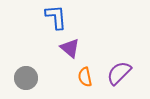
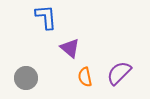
blue L-shape: moved 10 px left
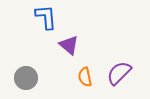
purple triangle: moved 1 px left, 3 px up
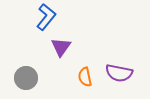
blue L-shape: rotated 44 degrees clockwise
purple triangle: moved 8 px left, 2 px down; rotated 25 degrees clockwise
purple semicircle: rotated 124 degrees counterclockwise
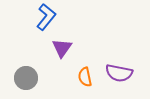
purple triangle: moved 1 px right, 1 px down
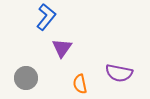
orange semicircle: moved 5 px left, 7 px down
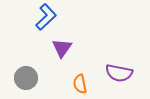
blue L-shape: rotated 8 degrees clockwise
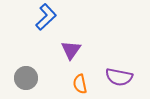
purple triangle: moved 9 px right, 2 px down
purple semicircle: moved 4 px down
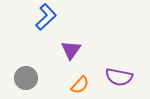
orange semicircle: moved 1 px down; rotated 126 degrees counterclockwise
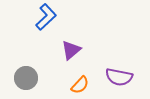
purple triangle: rotated 15 degrees clockwise
